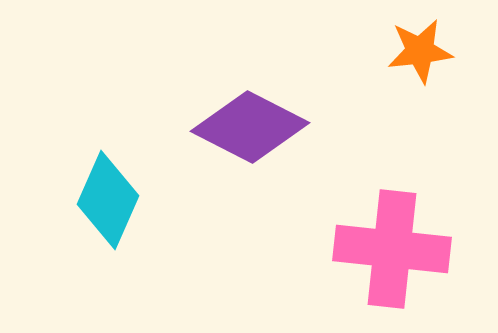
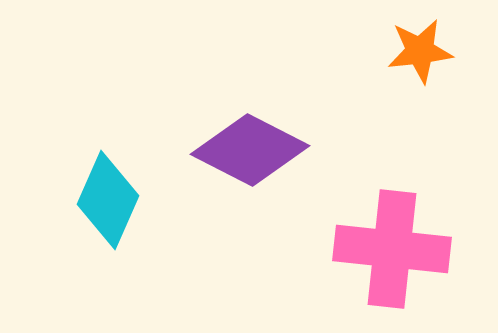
purple diamond: moved 23 px down
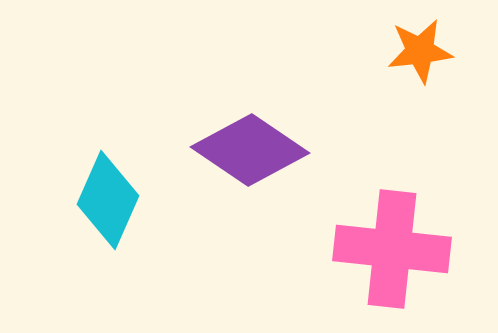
purple diamond: rotated 7 degrees clockwise
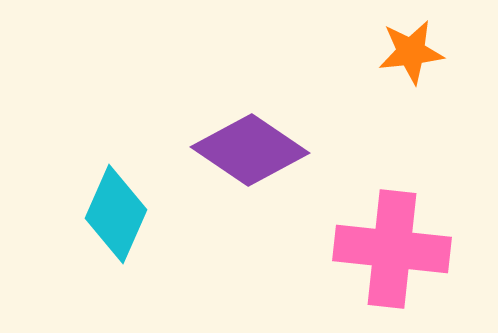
orange star: moved 9 px left, 1 px down
cyan diamond: moved 8 px right, 14 px down
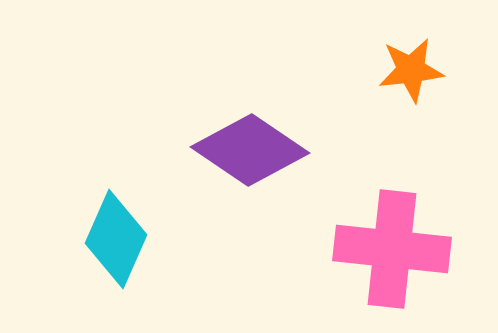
orange star: moved 18 px down
cyan diamond: moved 25 px down
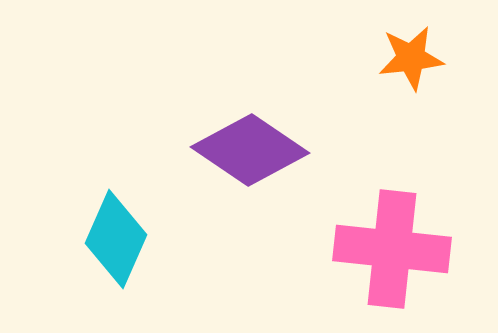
orange star: moved 12 px up
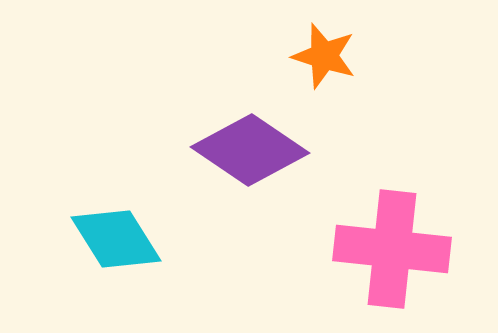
orange star: moved 87 px left, 2 px up; rotated 24 degrees clockwise
cyan diamond: rotated 56 degrees counterclockwise
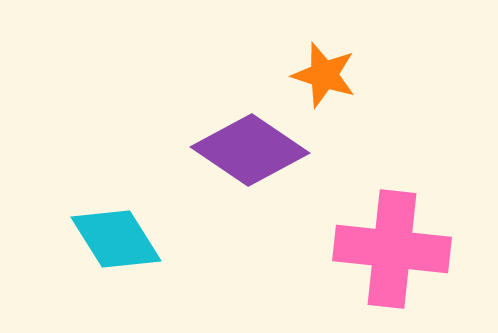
orange star: moved 19 px down
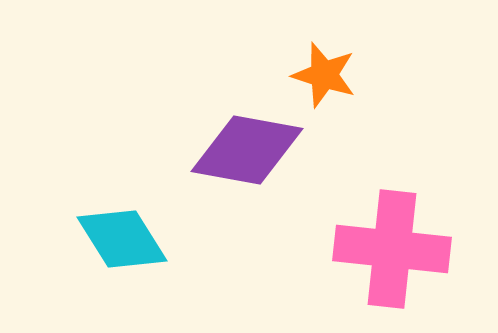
purple diamond: moved 3 px left; rotated 24 degrees counterclockwise
cyan diamond: moved 6 px right
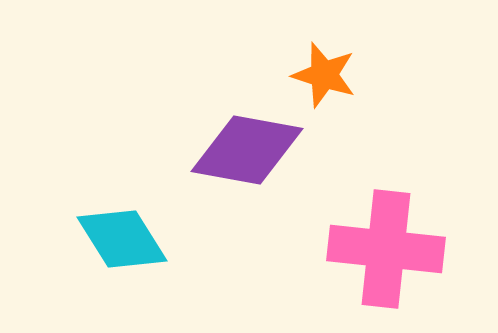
pink cross: moved 6 px left
